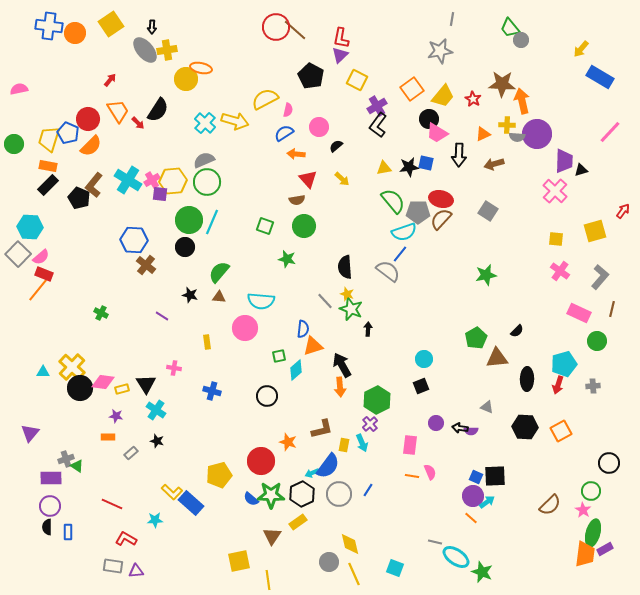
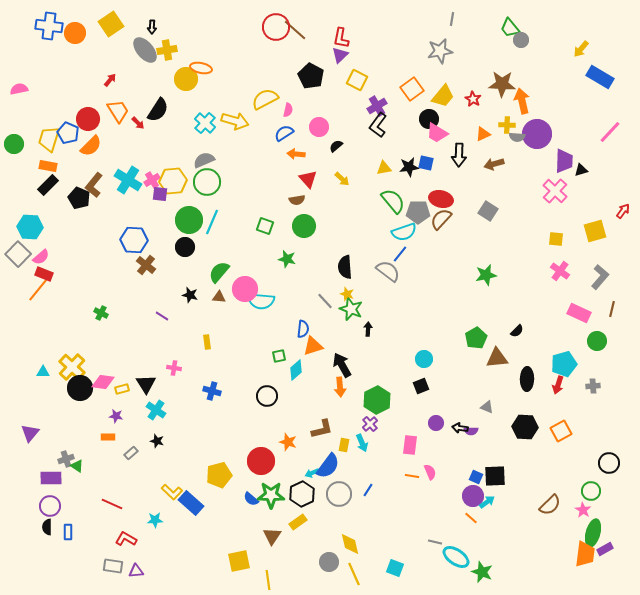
pink circle at (245, 328): moved 39 px up
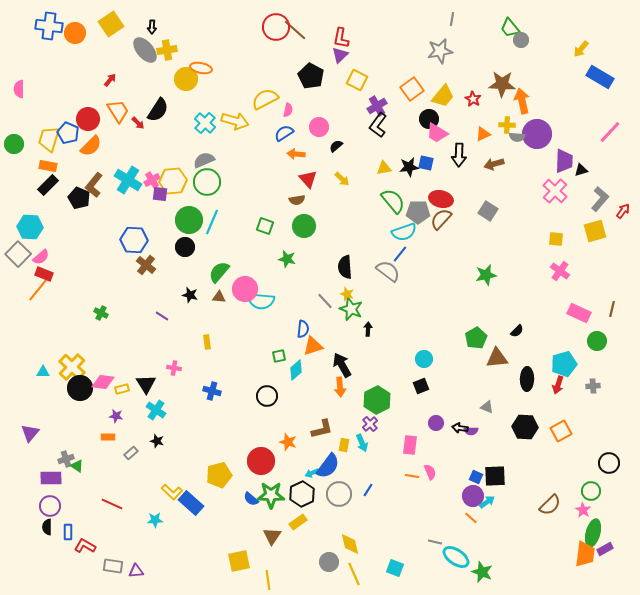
pink semicircle at (19, 89): rotated 78 degrees counterclockwise
gray L-shape at (600, 277): moved 78 px up
red L-shape at (126, 539): moved 41 px left, 7 px down
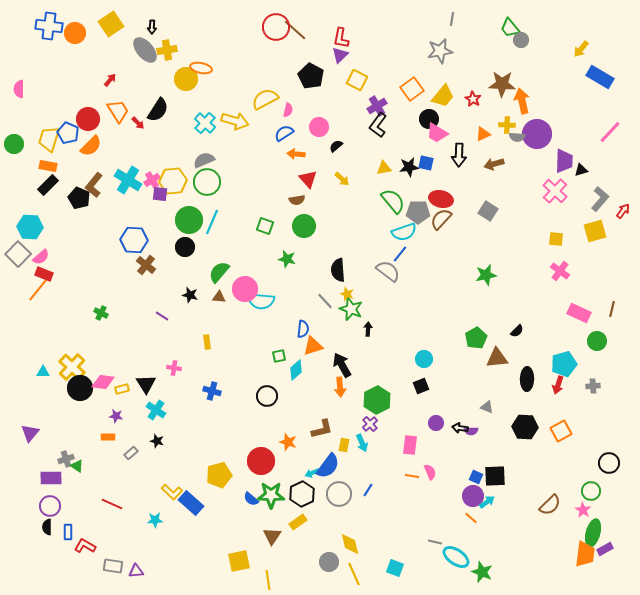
black semicircle at (345, 267): moved 7 px left, 3 px down
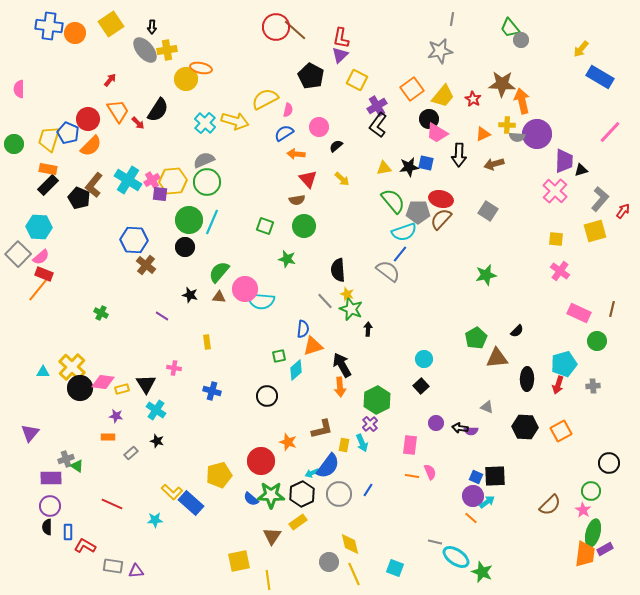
orange rectangle at (48, 166): moved 3 px down
cyan hexagon at (30, 227): moved 9 px right
black square at (421, 386): rotated 21 degrees counterclockwise
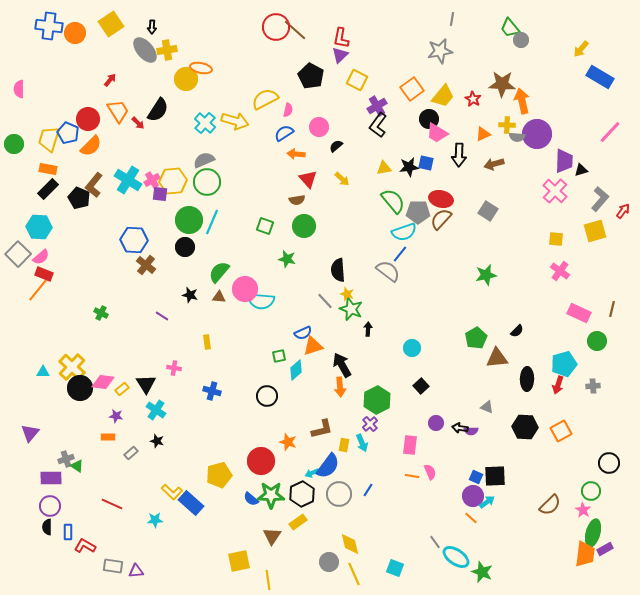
black rectangle at (48, 185): moved 4 px down
blue semicircle at (303, 329): moved 4 px down; rotated 60 degrees clockwise
cyan circle at (424, 359): moved 12 px left, 11 px up
yellow rectangle at (122, 389): rotated 24 degrees counterclockwise
gray line at (435, 542): rotated 40 degrees clockwise
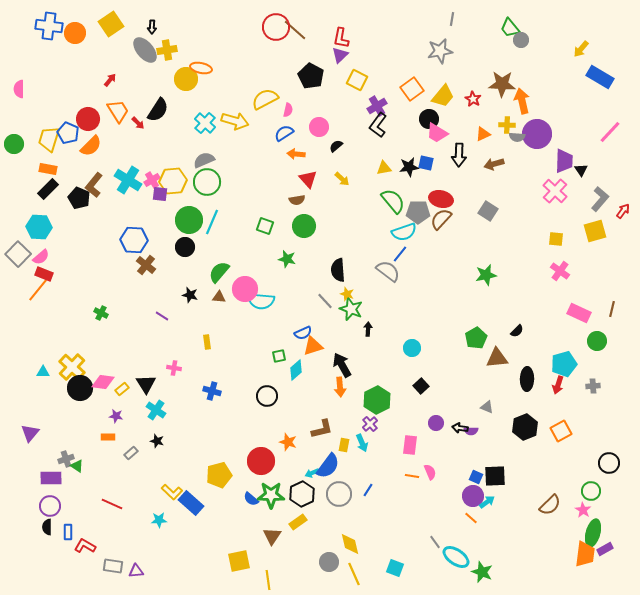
black triangle at (581, 170): rotated 48 degrees counterclockwise
black hexagon at (525, 427): rotated 25 degrees counterclockwise
cyan star at (155, 520): moved 4 px right
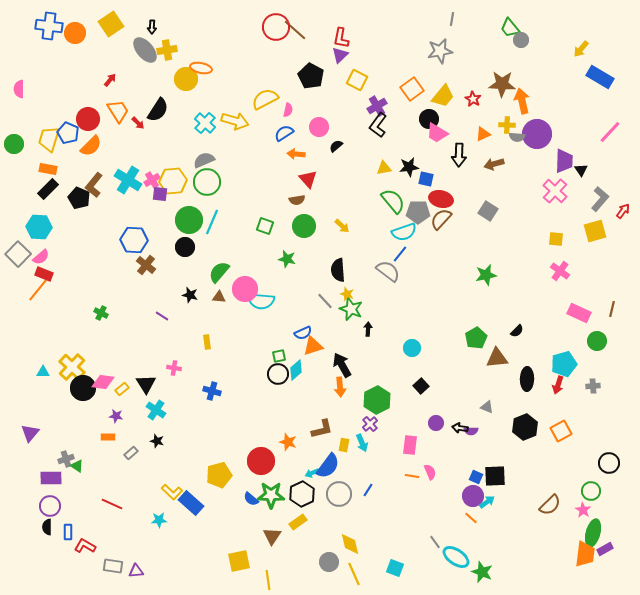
blue square at (426, 163): moved 16 px down
yellow arrow at (342, 179): moved 47 px down
black circle at (80, 388): moved 3 px right
black circle at (267, 396): moved 11 px right, 22 px up
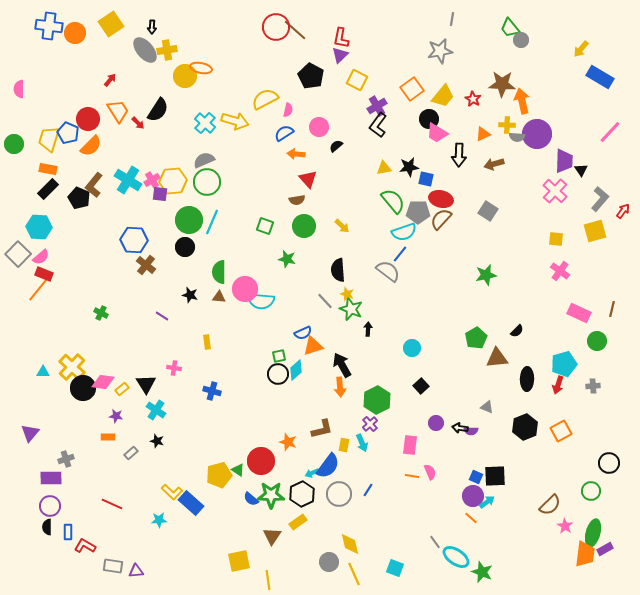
yellow circle at (186, 79): moved 1 px left, 3 px up
green semicircle at (219, 272): rotated 40 degrees counterclockwise
green triangle at (77, 466): moved 161 px right, 4 px down
pink star at (583, 510): moved 18 px left, 16 px down
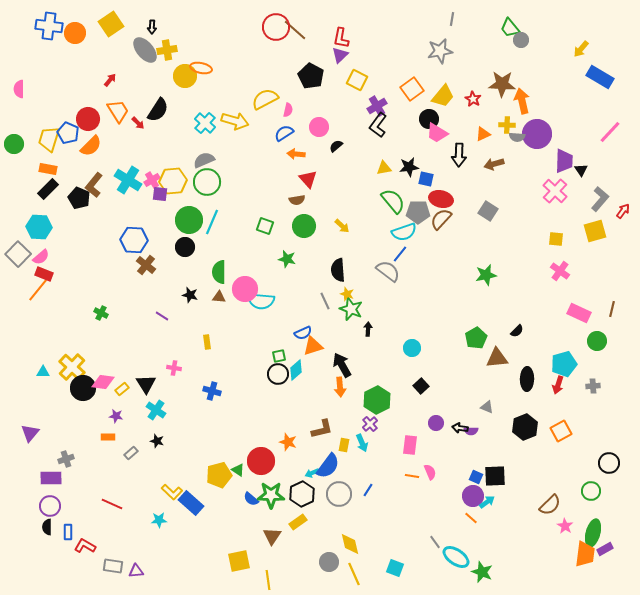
gray line at (325, 301): rotated 18 degrees clockwise
